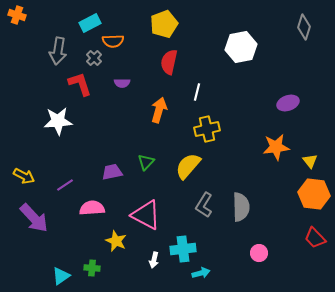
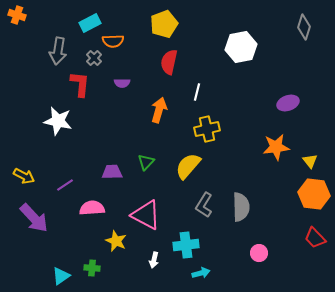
red L-shape: rotated 24 degrees clockwise
white star: rotated 16 degrees clockwise
purple trapezoid: rotated 10 degrees clockwise
cyan cross: moved 3 px right, 4 px up
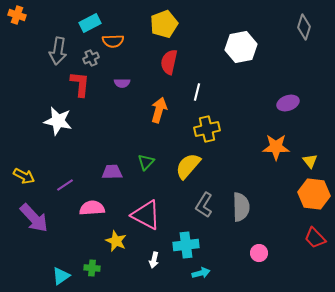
gray cross: moved 3 px left; rotated 21 degrees clockwise
orange star: rotated 8 degrees clockwise
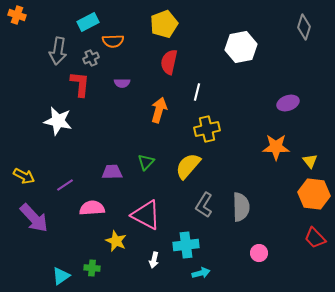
cyan rectangle: moved 2 px left, 1 px up
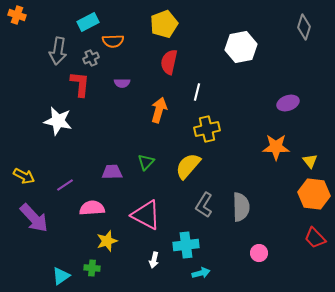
yellow star: moved 9 px left; rotated 30 degrees clockwise
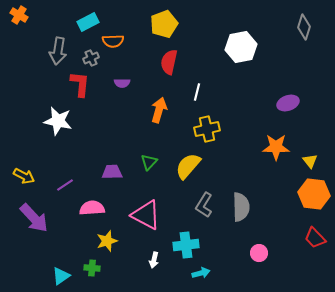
orange cross: moved 2 px right; rotated 12 degrees clockwise
green triangle: moved 3 px right
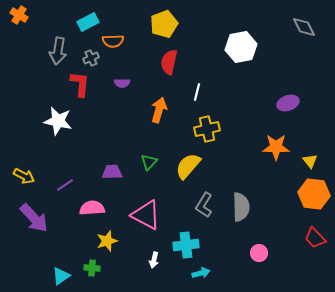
gray diamond: rotated 45 degrees counterclockwise
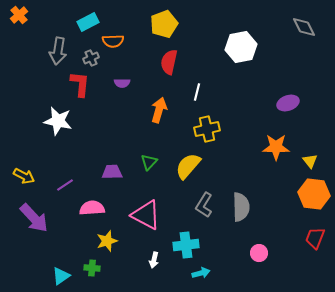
orange cross: rotated 18 degrees clockwise
red trapezoid: rotated 65 degrees clockwise
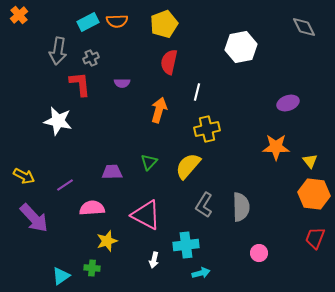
orange semicircle: moved 4 px right, 20 px up
red L-shape: rotated 12 degrees counterclockwise
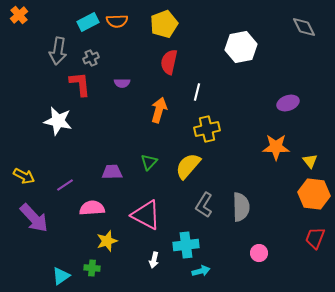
cyan arrow: moved 2 px up
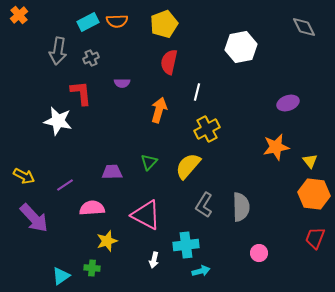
red L-shape: moved 1 px right, 9 px down
yellow cross: rotated 15 degrees counterclockwise
orange star: rotated 12 degrees counterclockwise
